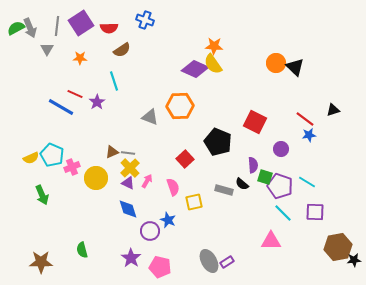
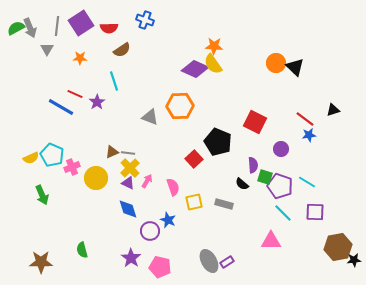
red square at (185, 159): moved 9 px right
gray rectangle at (224, 190): moved 14 px down
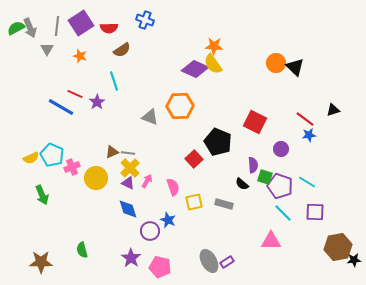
orange star at (80, 58): moved 2 px up; rotated 16 degrees clockwise
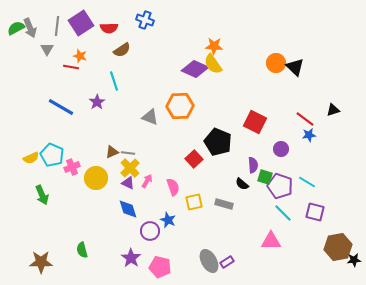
red line at (75, 94): moved 4 px left, 27 px up; rotated 14 degrees counterclockwise
purple square at (315, 212): rotated 12 degrees clockwise
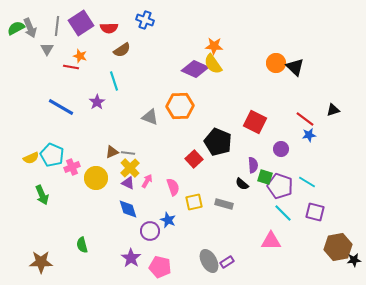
green semicircle at (82, 250): moved 5 px up
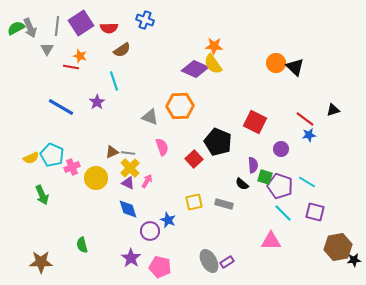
pink semicircle at (173, 187): moved 11 px left, 40 px up
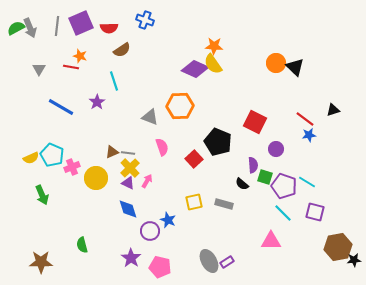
purple square at (81, 23): rotated 10 degrees clockwise
gray triangle at (47, 49): moved 8 px left, 20 px down
purple circle at (281, 149): moved 5 px left
purple pentagon at (280, 186): moved 4 px right
